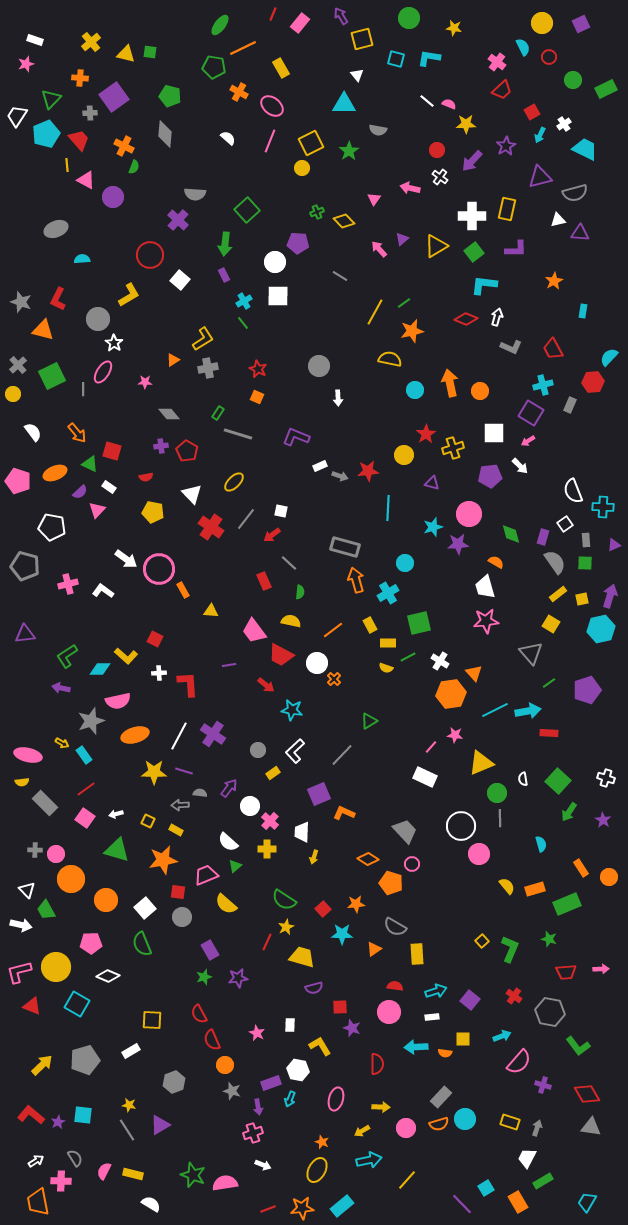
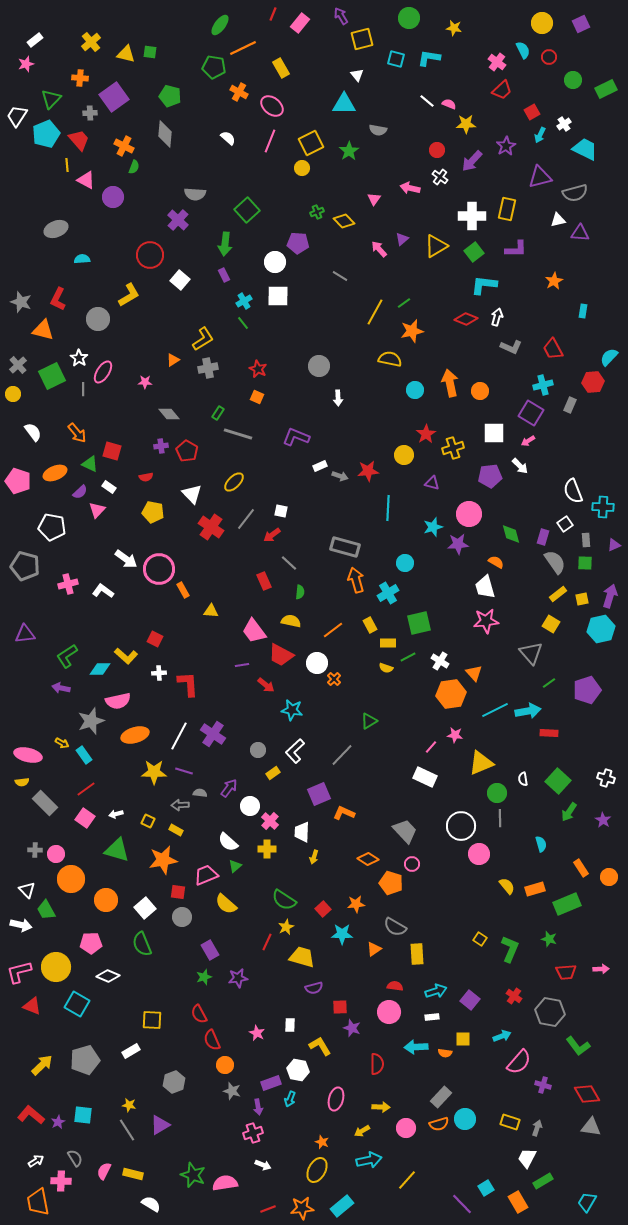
white rectangle at (35, 40): rotated 56 degrees counterclockwise
cyan semicircle at (523, 47): moved 3 px down
white star at (114, 343): moved 35 px left, 15 px down
purple line at (229, 665): moved 13 px right
yellow square at (482, 941): moved 2 px left, 2 px up; rotated 16 degrees counterclockwise
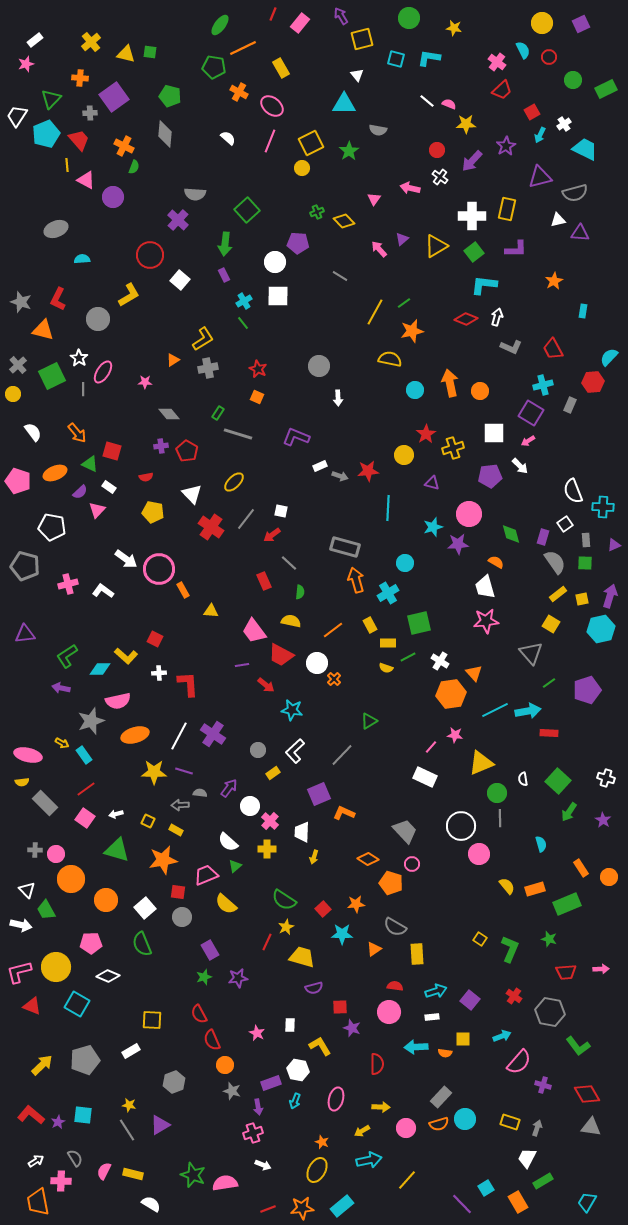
cyan arrow at (290, 1099): moved 5 px right, 2 px down
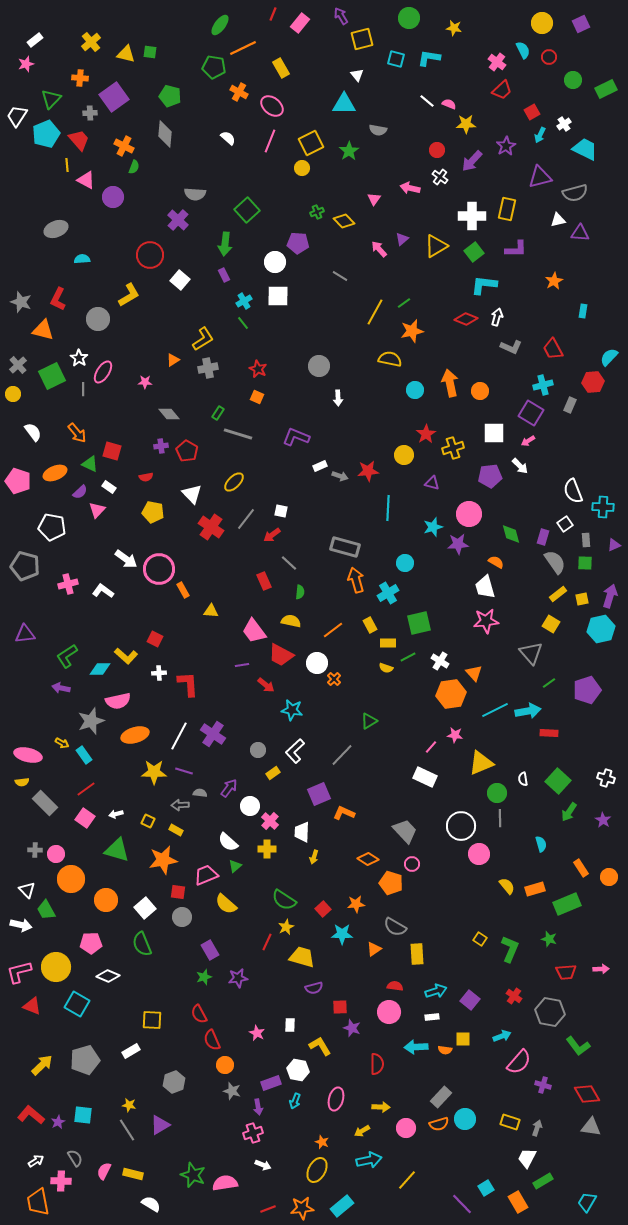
orange semicircle at (445, 1053): moved 3 px up
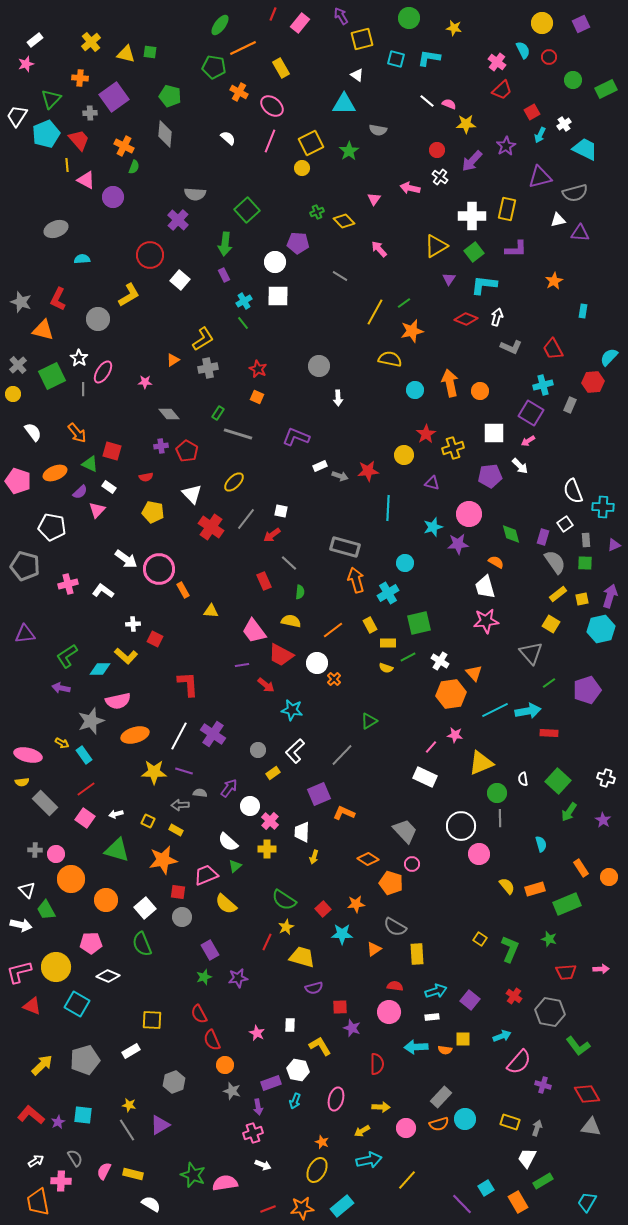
white triangle at (357, 75): rotated 16 degrees counterclockwise
purple triangle at (402, 239): moved 47 px right, 40 px down; rotated 16 degrees counterclockwise
white cross at (159, 673): moved 26 px left, 49 px up
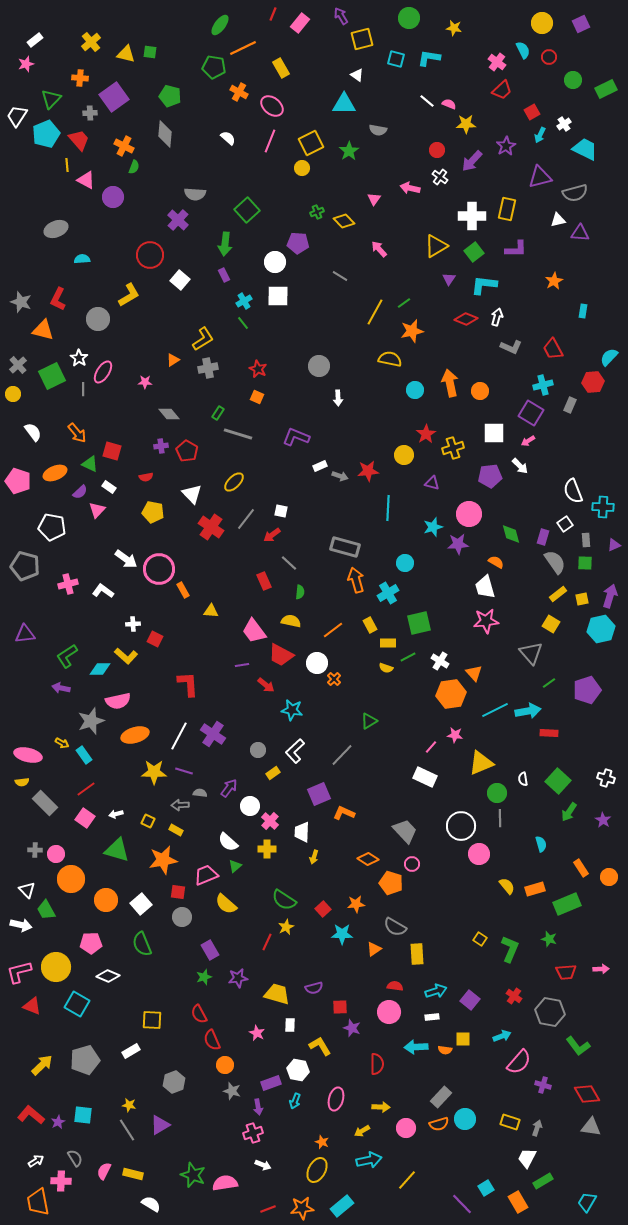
white square at (145, 908): moved 4 px left, 4 px up
yellow trapezoid at (302, 957): moved 25 px left, 37 px down
